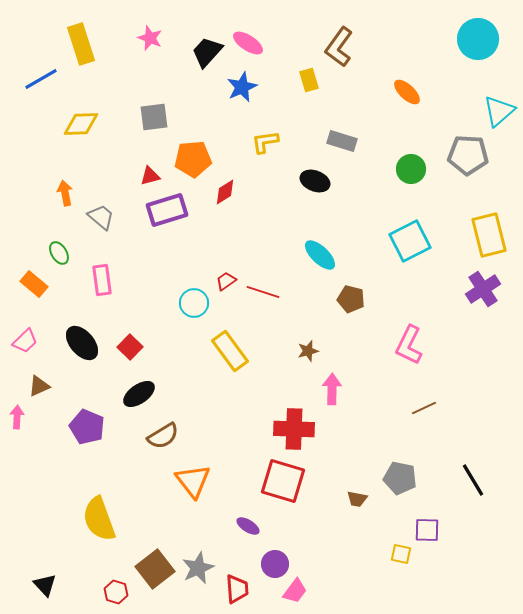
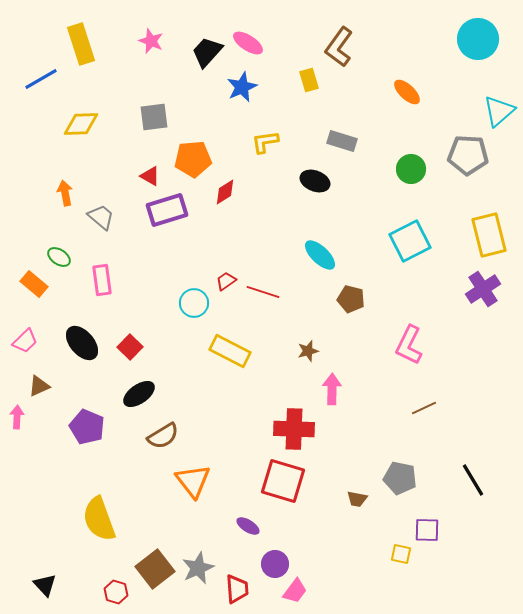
pink star at (150, 38): moved 1 px right, 3 px down
red triangle at (150, 176): rotated 45 degrees clockwise
green ellipse at (59, 253): moved 4 px down; rotated 25 degrees counterclockwise
yellow rectangle at (230, 351): rotated 27 degrees counterclockwise
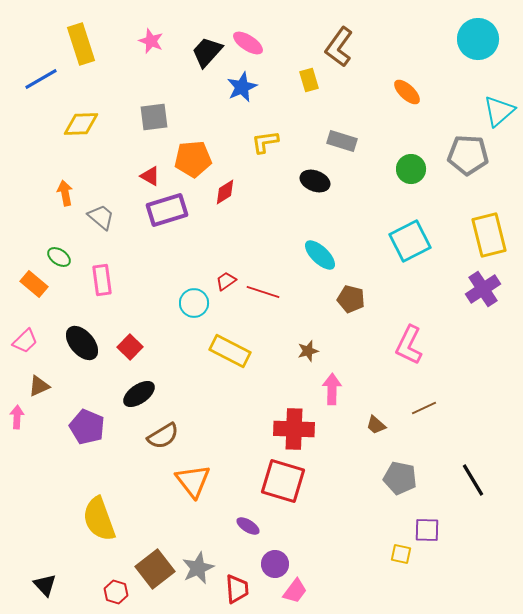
brown trapezoid at (357, 499): moved 19 px right, 74 px up; rotated 30 degrees clockwise
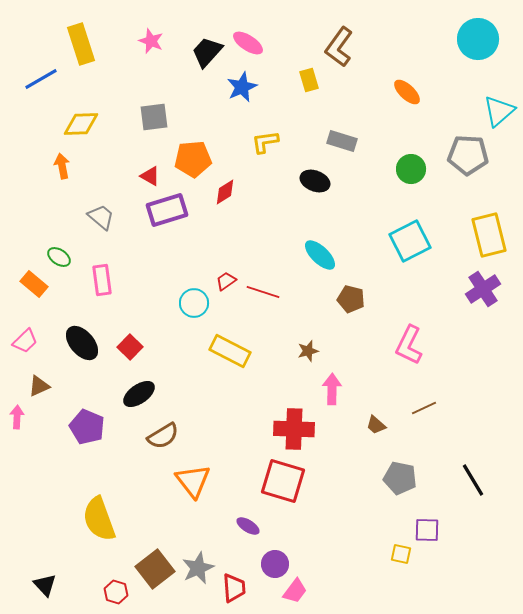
orange arrow at (65, 193): moved 3 px left, 27 px up
red trapezoid at (237, 589): moved 3 px left, 1 px up
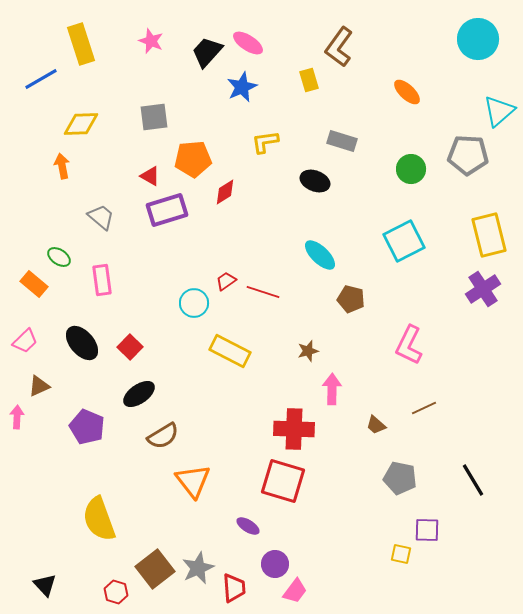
cyan square at (410, 241): moved 6 px left
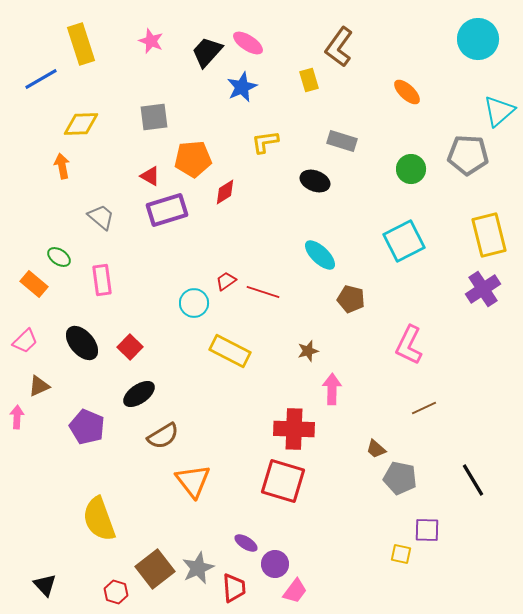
brown trapezoid at (376, 425): moved 24 px down
purple ellipse at (248, 526): moved 2 px left, 17 px down
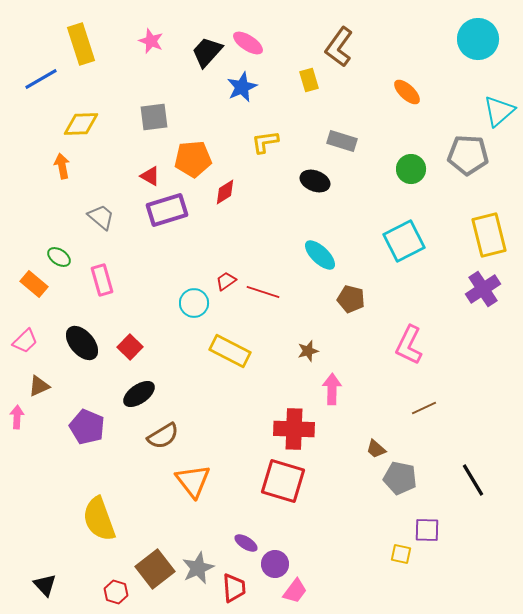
pink rectangle at (102, 280): rotated 8 degrees counterclockwise
